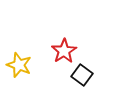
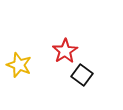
red star: moved 1 px right
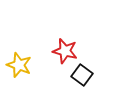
red star: rotated 25 degrees counterclockwise
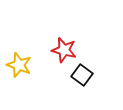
red star: moved 1 px left, 1 px up
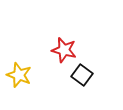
yellow star: moved 10 px down
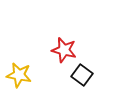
yellow star: rotated 10 degrees counterclockwise
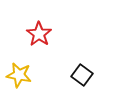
red star: moved 25 px left, 16 px up; rotated 20 degrees clockwise
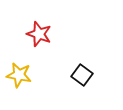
red star: rotated 15 degrees counterclockwise
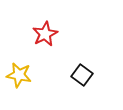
red star: moved 6 px right; rotated 25 degrees clockwise
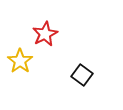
yellow star: moved 1 px right, 14 px up; rotated 25 degrees clockwise
